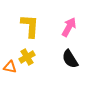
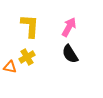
black semicircle: moved 5 px up
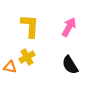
black semicircle: moved 11 px down
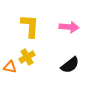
pink arrow: rotated 66 degrees clockwise
black semicircle: rotated 96 degrees counterclockwise
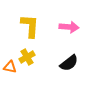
black semicircle: moved 1 px left, 2 px up
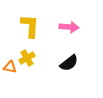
yellow cross: moved 1 px down
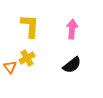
pink arrow: moved 3 px right, 2 px down; rotated 90 degrees counterclockwise
black semicircle: moved 3 px right, 2 px down
orange triangle: rotated 40 degrees clockwise
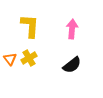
yellow cross: moved 2 px right
orange triangle: moved 8 px up
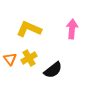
yellow L-shape: moved 1 px left, 3 px down; rotated 70 degrees counterclockwise
black semicircle: moved 19 px left, 5 px down
